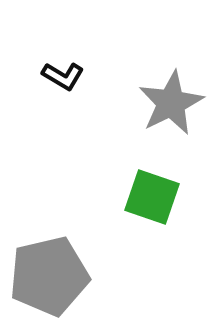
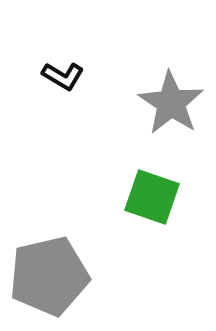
gray star: rotated 12 degrees counterclockwise
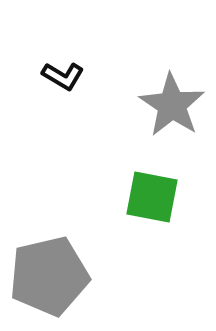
gray star: moved 1 px right, 2 px down
green square: rotated 8 degrees counterclockwise
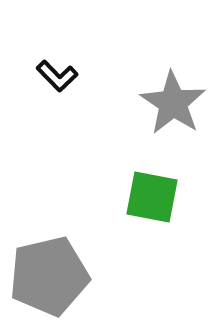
black L-shape: moved 6 px left; rotated 15 degrees clockwise
gray star: moved 1 px right, 2 px up
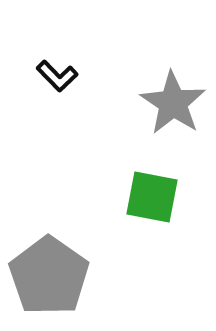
gray pentagon: rotated 24 degrees counterclockwise
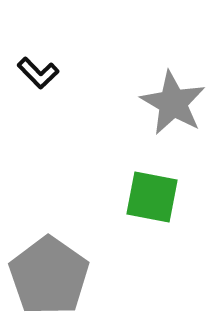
black L-shape: moved 19 px left, 3 px up
gray star: rotated 4 degrees counterclockwise
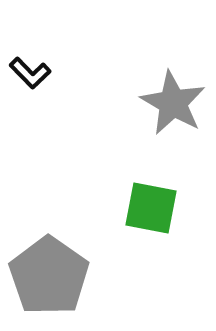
black L-shape: moved 8 px left
green square: moved 1 px left, 11 px down
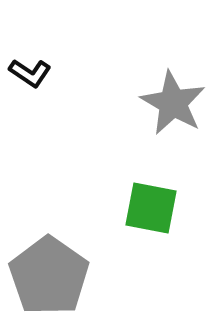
black L-shape: rotated 12 degrees counterclockwise
